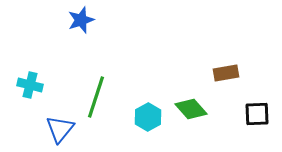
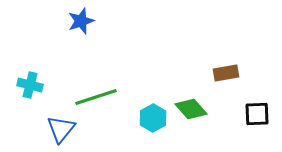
blue star: moved 1 px down
green line: rotated 54 degrees clockwise
cyan hexagon: moved 5 px right, 1 px down
blue triangle: moved 1 px right
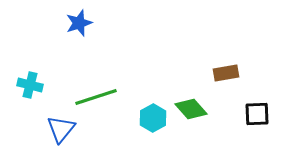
blue star: moved 2 px left, 2 px down
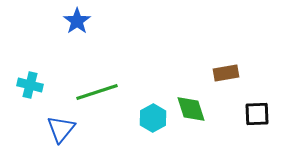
blue star: moved 2 px left, 2 px up; rotated 16 degrees counterclockwise
green line: moved 1 px right, 5 px up
green diamond: rotated 24 degrees clockwise
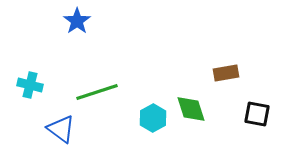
black square: rotated 12 degrees clockwise
blue triangle: rotated 32 degrees counterclockwise
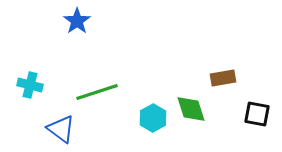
brown rectangle: moved 3 px left, 5 px down
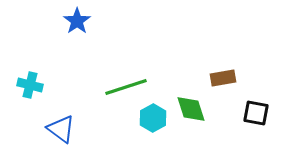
green line: moved 29 px right, 5 px up
black square: moved 1 px left, 1 px up
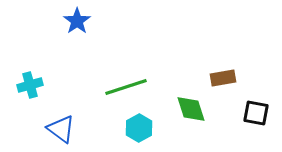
cyan cross: rotated 30 degrees counterclockwise
cyan hexagon: moved 14 px left, 10 px down
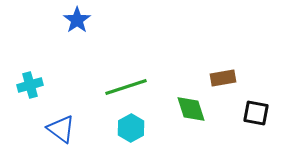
blue star: moved 1 px up
cyan hexagon: moved 8 px left
